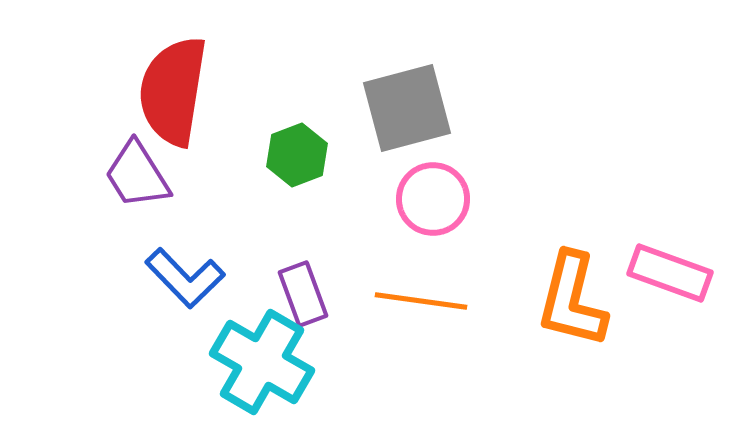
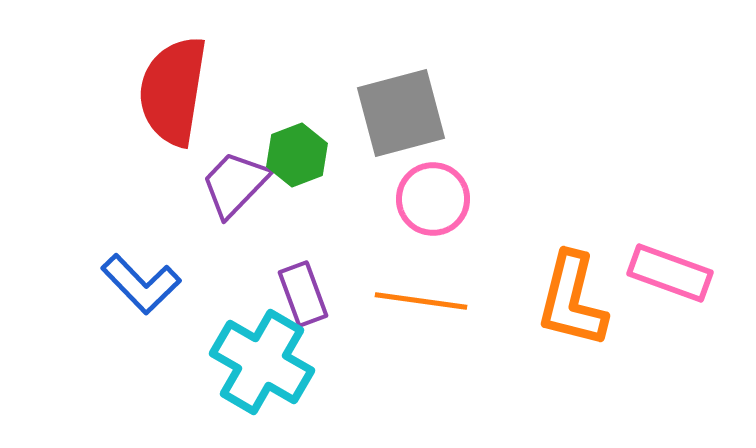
gray square: moved 6 px left, 5 px down
purple trapezoid: moved 98 px right, 9 px down; rotated 76 degrees clockwise
blue L-shape: moved 44 px left, 6 px down
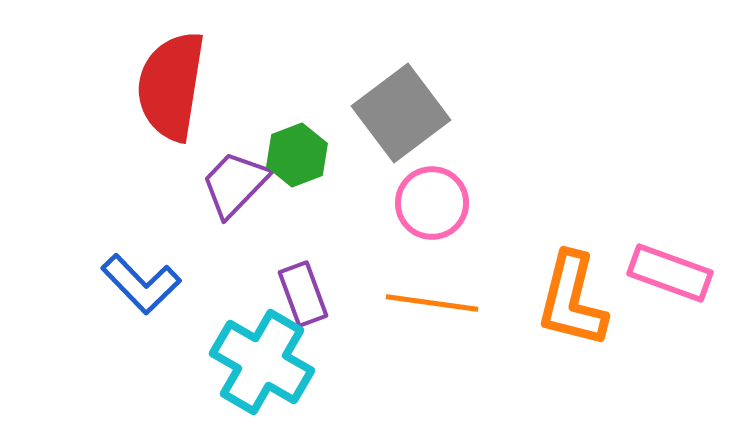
red semicircle: moved 2 px left, 5 px up
gray square: rotated 22 degrees counterclockwise
pink circle: moved 1 px left, 4 px down
orange line: moved 11 px right, 2 px down
